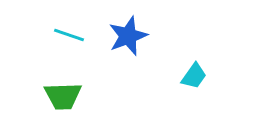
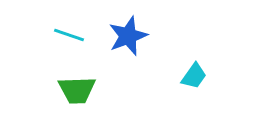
green trapezoid: moved 14 px right, 6 px up
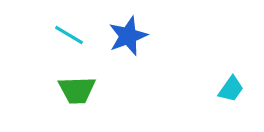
cyan line: rotated 12 degrees clockwise
cyan trapezoid: moved 37 px right, 13 px down
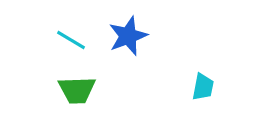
cyan line: moved 2 px right, 5 px down
cyan trapezoid: moved 28 px left, 2 px up; rotated 24 degrees counterclockwise
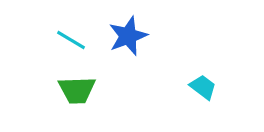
cyan trapezoid: rotated 64 degrees counterclockwise
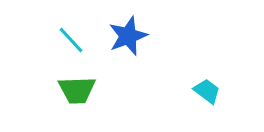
cyan line: rotated 16 degrees clockwise
cyan trapezoid: moved 4 px right, 4 px down
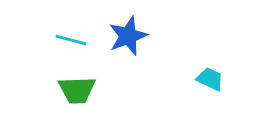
cyan line: rotated 32 degrees counterclockwise
cyan trapezoid: moved 3 px right, 12 px up; rotated 12 degrees counterclockwise
